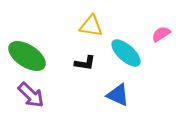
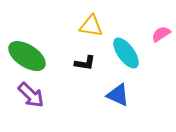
cyan ellipse: rotated 12 degrees clockwise
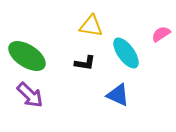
purple arrow: moved 1 px left
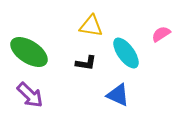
green ellipse: moved 2 px right, 4 px up
black L-shape: moved 1 px right
